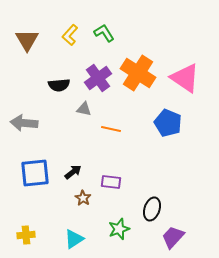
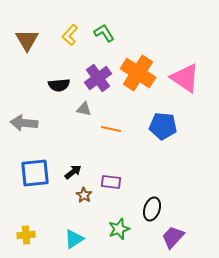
blue pentagon: moved 5 px left, 3 px down; rotated 16 degrees counterclockwise
brown star: moved 1 px right, 3 px up
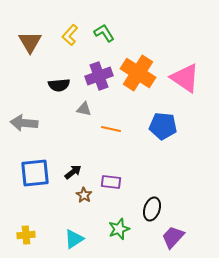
brown triangle: moved 3 px right, 2 px down
purple cross: moved 1 px right, 2 px up; rotated 16 degrees clockwise
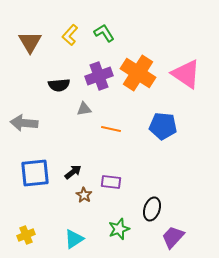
pink triangle: moved 1 px right, 4 px up
gray triangle: rotated 21 degrees counterclockwise
yellow cross: rotated 18 degrees counterclockwise
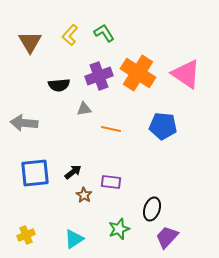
purple trapezoid: moved 6 px left
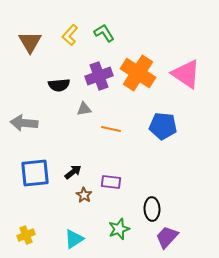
black ellipse: rotated 20 degrees counterclockwise
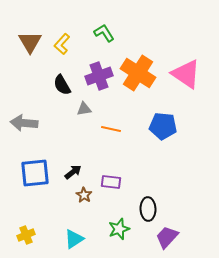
yellow L-shape: moved 8 px left, 9 px down
black semicircle: moved 3 px right; rotated 65 degrees clockwise
black ellipse: moved 4 px left
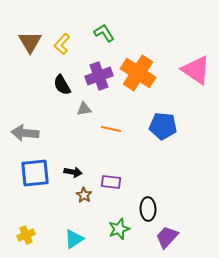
pink triangle: moved 10 px right, 4 px up
gray arrow: moved 1 px right, 10 px down
black arrow: rotated 48 degrees clockwise
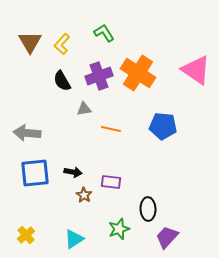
black semicircle: moved 4 px up
gray arrow: moved 2 px right
yellow cross: rotated 18 degrees counterclockwise
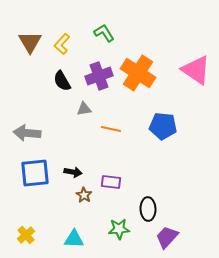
green star: rotated 15 degrees clockwise
cyan triangle: rotated 35 degrees clockwise
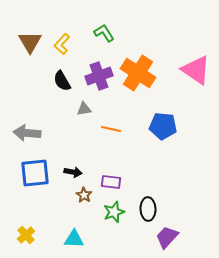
green star: moved 5 px left, 17 px up; rotated 15 degrees counterclockwise
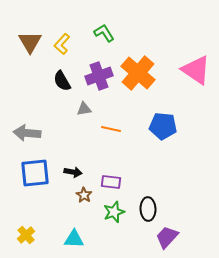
orange cross: rotated 8 degrees clockwise
